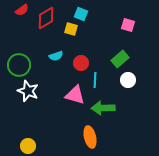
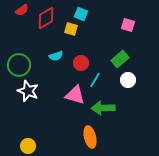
cyan line: rotated 28 degrees clockwise
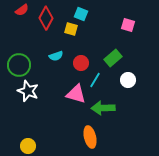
red diamond: rotated 30 degrees counterclockwise
green rectangle: moved 7 px left, 1 px up
pink triangle: moved 1 px right, 1 px up
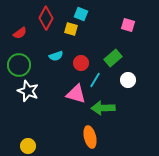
red semicircle: moved 2 px left, 23 px down
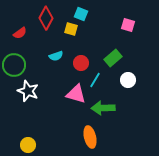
green circle: moved 5 px left
yellow circle: moved 1 px up
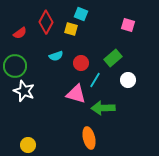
red diamond: moved 4 px down
green circle: moved 1 px right, 1 px down
white star: moved 4 px left
orange ellipse: moved 1 px left, 1 px down
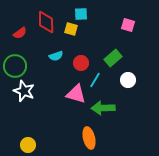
cyan square: rotated 24 degrees counterclockwise
red diamond: rotated 30 degrees counterclockwise
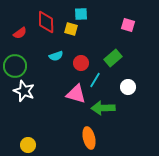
white circle: moved 7 px down
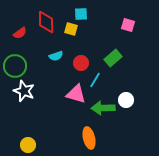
white circle: moved 2 px left, 13 px down
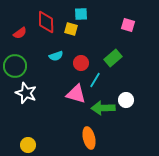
white star: moved 2 px right, 2 px down
